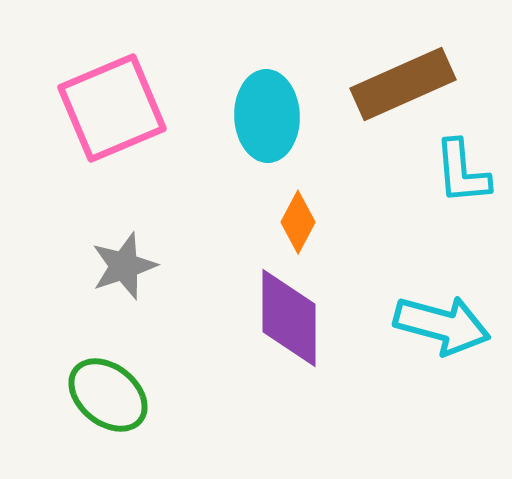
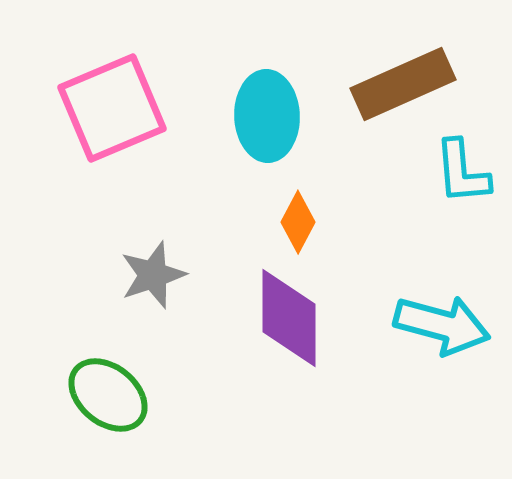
gray star: moved 29 px right, 9 px down
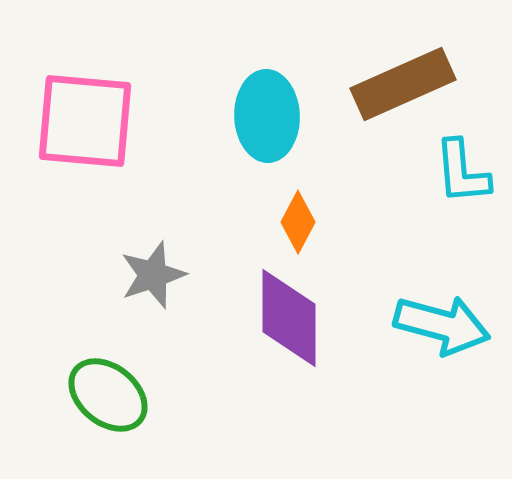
pink square: moved 27 px left, 13 px down; rotated 28 degrees clockwise
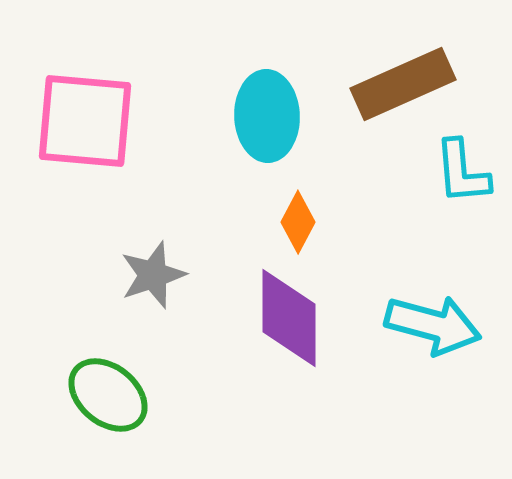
cyan arrow: moved 9 px left
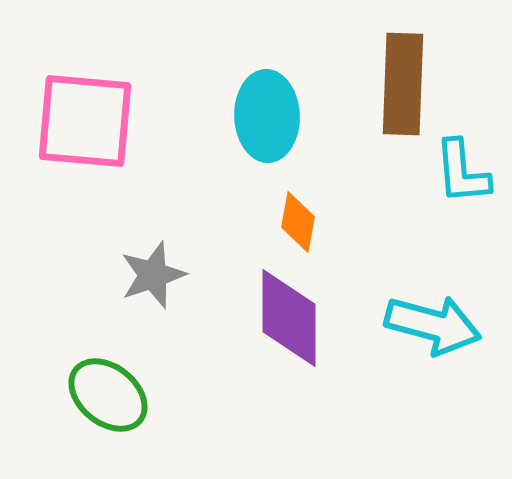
brown rectangle: rotated 64 degrees counterclockwise
orange diamond: rotated 18 degrees counterclockwise
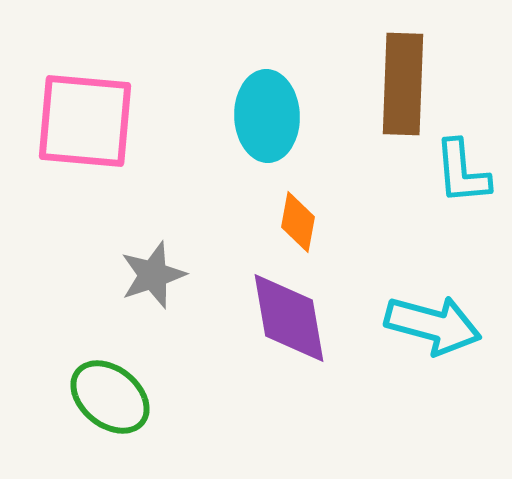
purple diamond: rotated 10 degrees counterclockwise
green ellipse: moved 2 px right, 2 px down
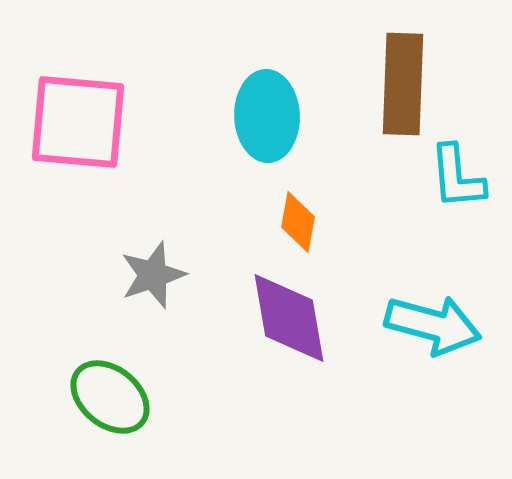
pink square: moved 7 px left, 1 px down
cyan L-shape: moved 5 px left, 5 px down
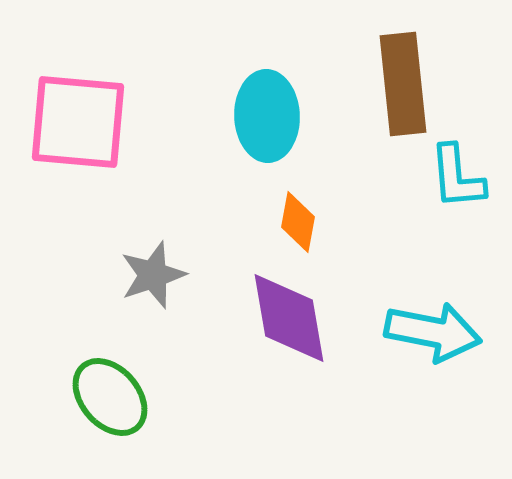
brown rectangle: rotated 8 degrees counterclockwise
cyan arrow: moved 7 px down; rotated 4 degrees counterclockwise
green ellipse: rotated 10 degrees clockwise
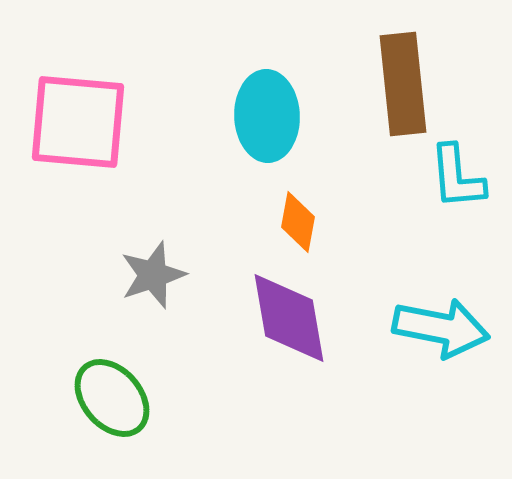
cyan arrow: moved 8 px right, 4 px up
green ellipse: moved 2 px right, 1 px down
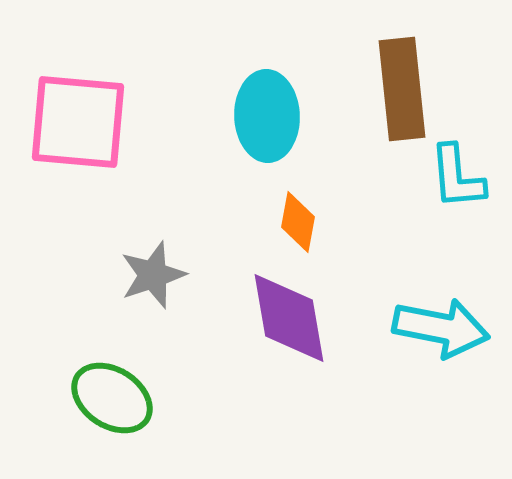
brown rectangle: moved 1 px left, 5 px down
green ellipse: rotated 16 degrees counterclockwise
